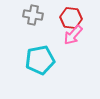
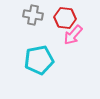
red hexagon: moved 6 px left
cyan pentagon: moved 1 px left
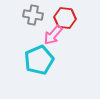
pink arrow: moved 20 px left
cyan pentagon: rotated 12 degrees counterclockwise
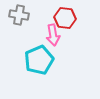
gray cross: moved 14 px left
pink arrow: rotated 50 degrees counterclockwise
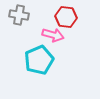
red hexagon: moved 1 px right, 1 px up
pink arrow: rotated 65 degrees counterclockwise
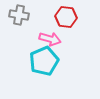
pink arrow: moved 3 px left, 4 px down
cyan pentagon: moved 5 px right, 1 px down
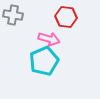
gray cross: moved 6 px left
pink arrow: moved 1 px left
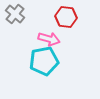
gray cross: moved 2 px right, 1 px up; rotated 30 degrees clockwise
cyan pentagon: rotated 12 degrees clockwise
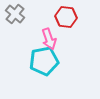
pink arrow: rotated 55 degrees clockwise
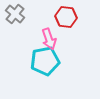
cyan pentagon: moved 1 px right
